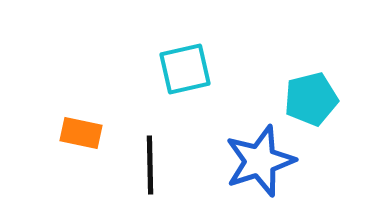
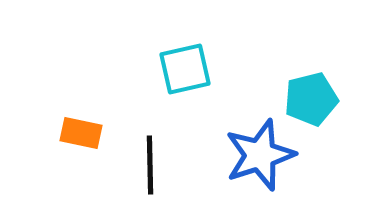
blue star: moved 6 px up
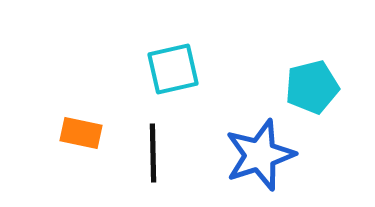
cyan square: moved 12 px left
cyan pentagon: moved 1 px right, 12 px up
black line: moved 3 px right, 12 px up
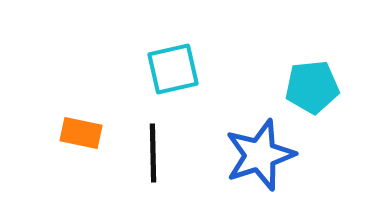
cyan pentagon: rotated 8 degrees clockwise
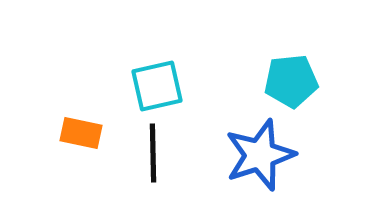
cyan square: moved 16 px left, 17 px down
cyan pentagon: moved 21 px left, 6 px up
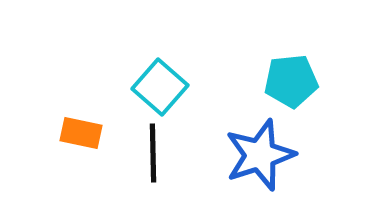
cyan square: moved 3 px right, 1 px down; rotated 36 degrees counterclockwise
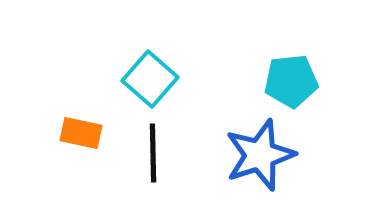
cyan square: moved 10 px left, 8 px up
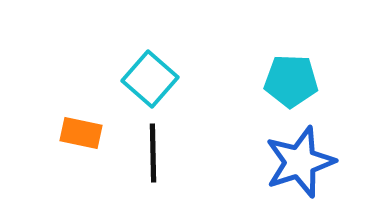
cyan pentagon: rotated 8 degrees clockwise
blue star: moved 40 px right, 7 px down
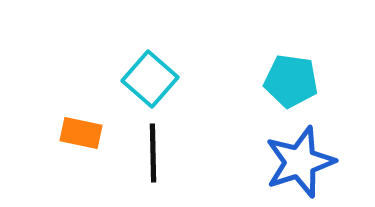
cyan pentagon: rotated 6 degrees clockwise
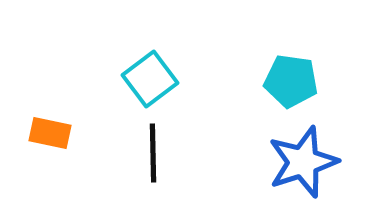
cyan square: rotated 12 degrees clockwise
orange rectangle: moved 31 px left
blue star: moved 3 px right
